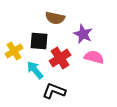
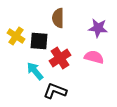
brown semicircle: moved 3 px right; rotated 78 degrees clockwise
purple star: moved 15 px right, 6 px up; rotated 18 degrees counterclockwise
yellow cross: moved 2 px right, 15 px up; rotated 24 degrees counterclockwise
cyan arrow: moved 1 px down
black L-shape: moved 1 px right
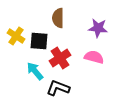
black L-shape: moved 3 px right, 3 px up
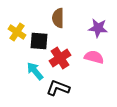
yellow cross: moved 1 px right, 4 px up
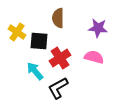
black L-shape: rotated 50 degrees counterclockwise
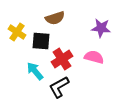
brown semicircle: moved 3 px left; rotated 108 degrees counterclockwise
purple star: moved 3 px right
black square: moved 2 px right
red cross: moved 2 px right, 1 px down
black L-shape: moved 1 px right, 1 px up
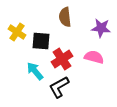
brown semicircle: moved 10 px right, 1 px up; rotated 102 degrees clockwise
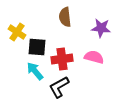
black square: moved 4 px left, 6 px down
red cross: rotated 25 degrees clockwise
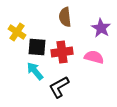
purple star: rotated 24 degrees clockwise
red cross: moved 7 px up
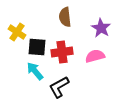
pink semicircle: moved 1 px right, 1 px up; rotated 30 degrees counterclockwise
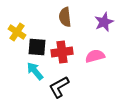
purple star: moved 3 px right, 6 px up; rotated 18 degrees clockwise
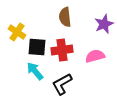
purple star: moved 2 px down
red cross: moved 2 px up
black L-shape: moved 3 px right, 3 px up
